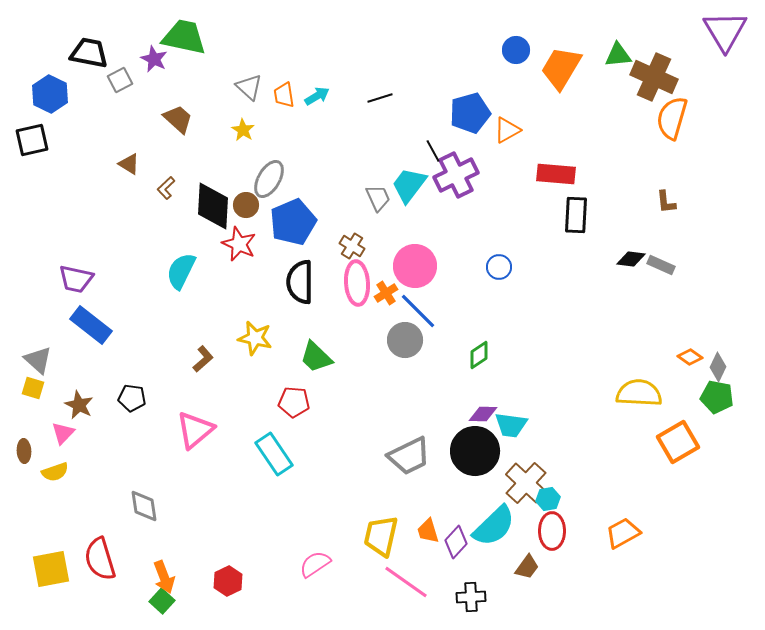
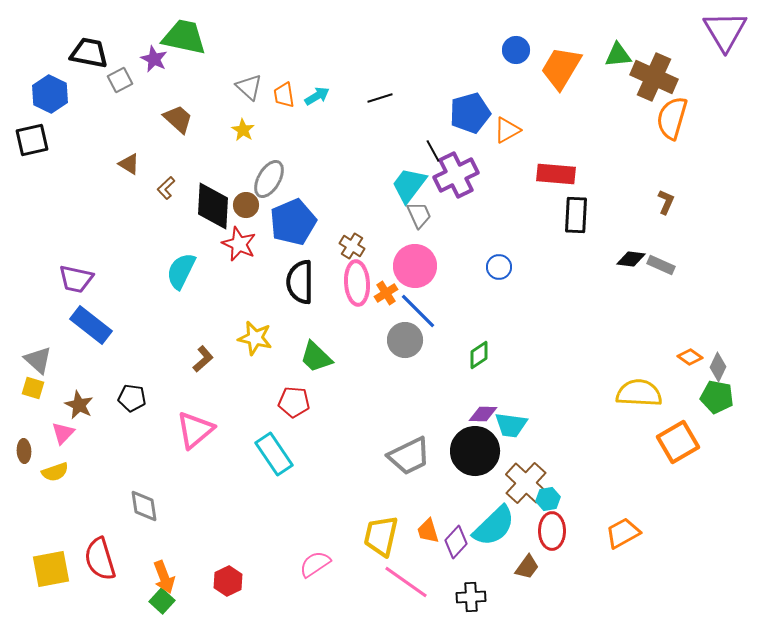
gray trapezoid at (378, 198): moved 41 px right, 17 px down
brown L-shape at (666, 202): rotated 150 degrees counterclockwise
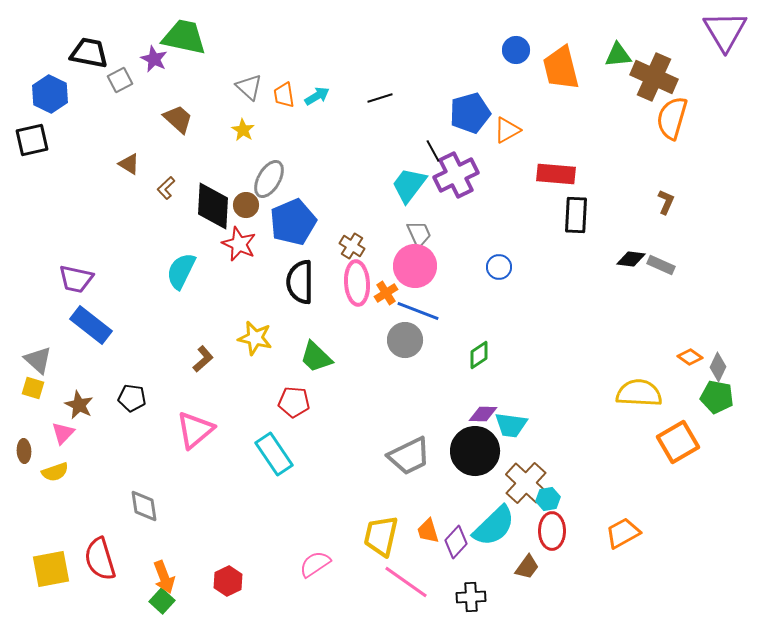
orange trapezoid at (561, 68): rotated 45 degrees counterclockwise
gray trapezoid at (419, 215): moved 19 px down
blue line at (418, 311): rotated 24 degrees counterclockwise
